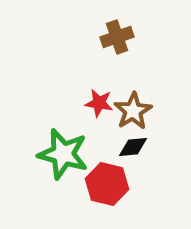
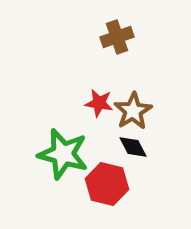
black diamond: rotated 68 degrees clockwise
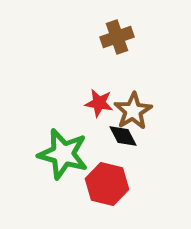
black diamond: moved 10 px left, 11 px up
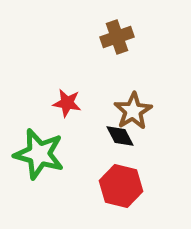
red star: moved 32 px left
black diamond: moved 3 px left
green star: moved 24 px left
red hexagon: moved 14 px right, 2 px down
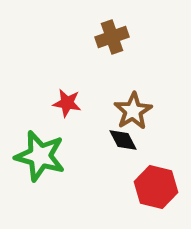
brown cross: moved 5 px left
black diamond: moved 3 px right, 4 px down
green star: moved 1 px right, 2 px down
red hexagon: moved 35 px right, 1 px down
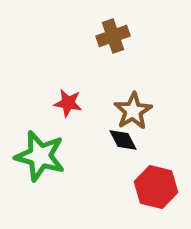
brown cross: moved 1 px right, 1 px up
red star: moved 1 px right
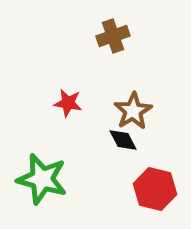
green star: moved 2 px right, 23 px down
red hexagon: moved 1 px left, 2 px down
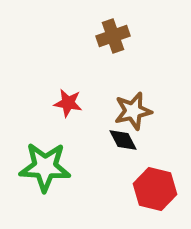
brown star: rotated 18 degrees clockwise
green star: moved 3 px right, 12 px up; rotated 12 degrees counterclockwise
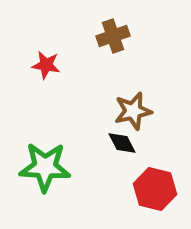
red star: moved 22 px left, 38 px up
black diamond: moved 1 px left, 3 px down
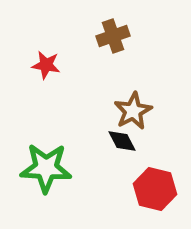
brown star: rotated 15 degrees counterclockwise
black diamond: moved 2 px up
green star: moved 1 px right, 1 px down
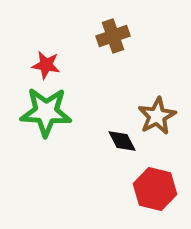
brown star: moved 24 px right, 5 px down
green star: moved 56 px up
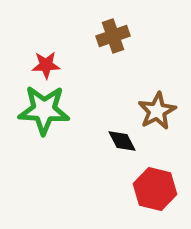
red star: rotated 12 degrees counterclockwise
green star: moved 2 px left, 2 px up
brown star: moved 5 px up
